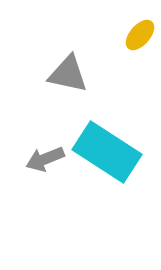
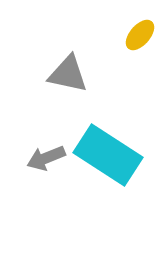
cyan rectangle: moved 1 px right, 3 px down
gray arrow: moved 1 px right, 1 px up
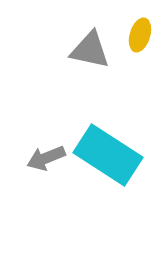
yellow ellipse: rotated 24 degrees counterclockwise
gray triangle: moved 22 px right, 24 px up
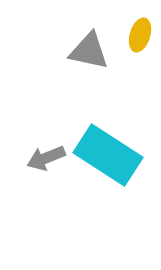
gray triangle: moved 1 px left, 1 px down
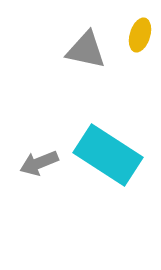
gray triangle: moved 3 px left, 1 px up
gray arrow: moved 7 px left, 5 px down
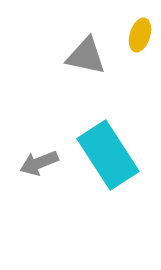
gray triangle: moved 6 px down
cyan rectangle: rotated 24 degrees clockwise
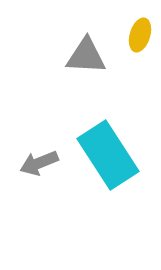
gray triangle: rotated 9 degrees counterclockwise
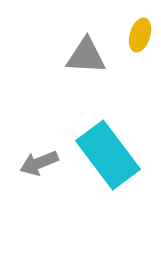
cyan rectangle: rotated 4 degrees counterclockwise
